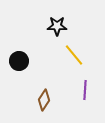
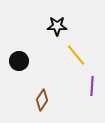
yellow line: moved 2 px right
purple line: moved 7 px right, 4 px up
brown diamond: moved 2 px left
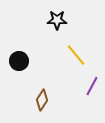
black star: moved 6 px up
purple line: rotated 24 degrees clockwise
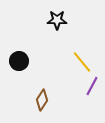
yellow line: moved 6 px right, 7 px down
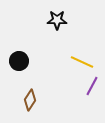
yellow line: rotated 25 degrees counterclockwise
brown diamond: moved 12 px left
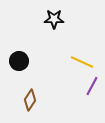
black star: moved 3 px left, 1 px up
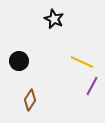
black star: rotated 24 degrees clockwise
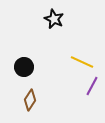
black circle: moved 5 px right, 6 px down
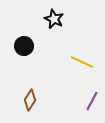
black circle: moved 21 px up
purple line: moved 15 px down
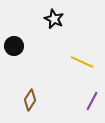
black circle: moved 10 px left
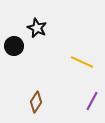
black star: moved 17 px left, 9 px down
brown diamond: moved 6 px right, 2 px down
